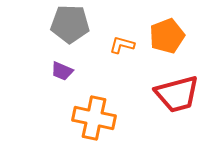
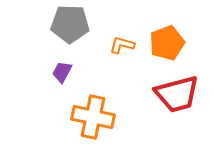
orange pentagon: moved 7 px down
purple trapezoid: moved 1 px down; rotated 95 degrees clockwise
orange cross: moved 1 px left, 1 px up
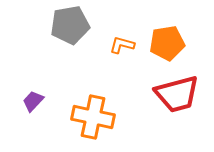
gray pentagon: moved 1 px down; rotated 12 degrees counterclockwise
orange pentagon: rotated 12 degrees clockwise
purple trapezoid: moved 29 px left, 29 px down; rotated 15 degrees clockwise
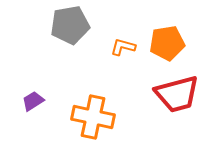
orange L-shape: moved 1 px right, 2 px down
purple trapezoid: rotated 15 degrees clockwise
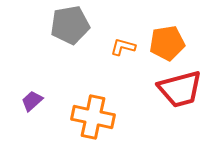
red trapezoid: moved 3 px right, 5 px up
purple trapezoid: moved 1 px left; rotated 10 degrees counterclockwise
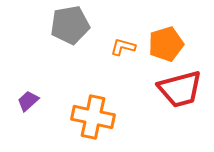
orange pentagon: moved 1 px left, 1 px down; rotated 8 degrees counterclockwise
purple trapezoid: moved 4 px left
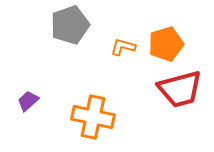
gray pentagon: rotated 9 degrees counterclockwise
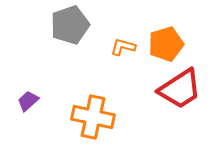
red trapezoid: rotated 18 degrees counterclockwise
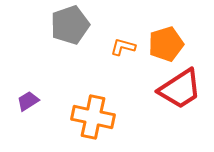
purple trapezoid: rotated 10 degrees clockwise
